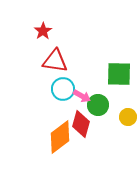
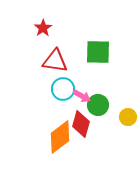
red star: moved 3 px up
green square: moved 21 px left, 22 px up
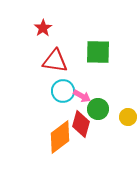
cyan circle: moved 2 px down
green circle: moved 4 px down
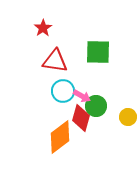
green circle: moved 2 px left, 3 px up
red diamond: moved 6 px up
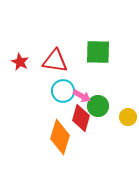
red star: moved 23 px left, 34 px down; rotated 12 degrees counterclockwise
green circle: moved 2 px right
orange diamond: rotated 36 degrees counterclockwise
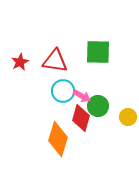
red star: rotated 18 degrees clockwise
orange diamond: moved 2 px left, 2 px down
